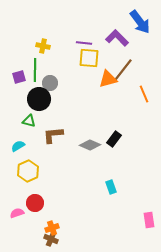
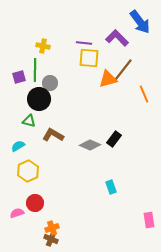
brown L-shape: rotated 35 degrees clockwise
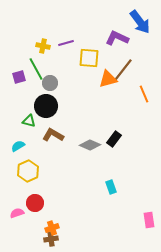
purple L-shape: rotated 20 degrees counterclockwise
purple line: moved 18 px left; rotated 21 degrees counterclockwise
green line: moved 1 px right, 1 px up; rotated 30 degrees counterclockwise
black circle: moved 7 px right, 7 px down
brown cross: rotated 32 degrees counterclockwise
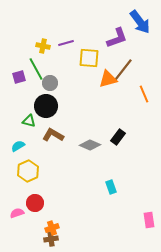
purple L-shape: rotated 135 degrees clockwise
black rectangle: moved 4 px right, 2 px up
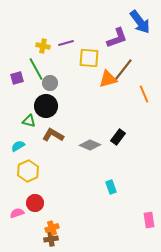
purple square: moved 2 px left, 1 px down
